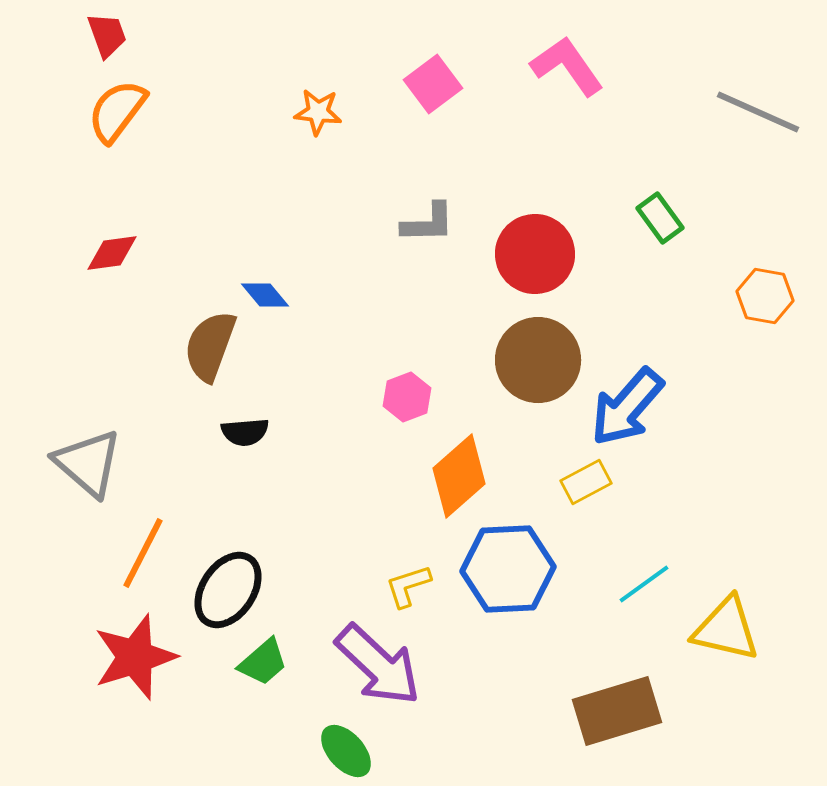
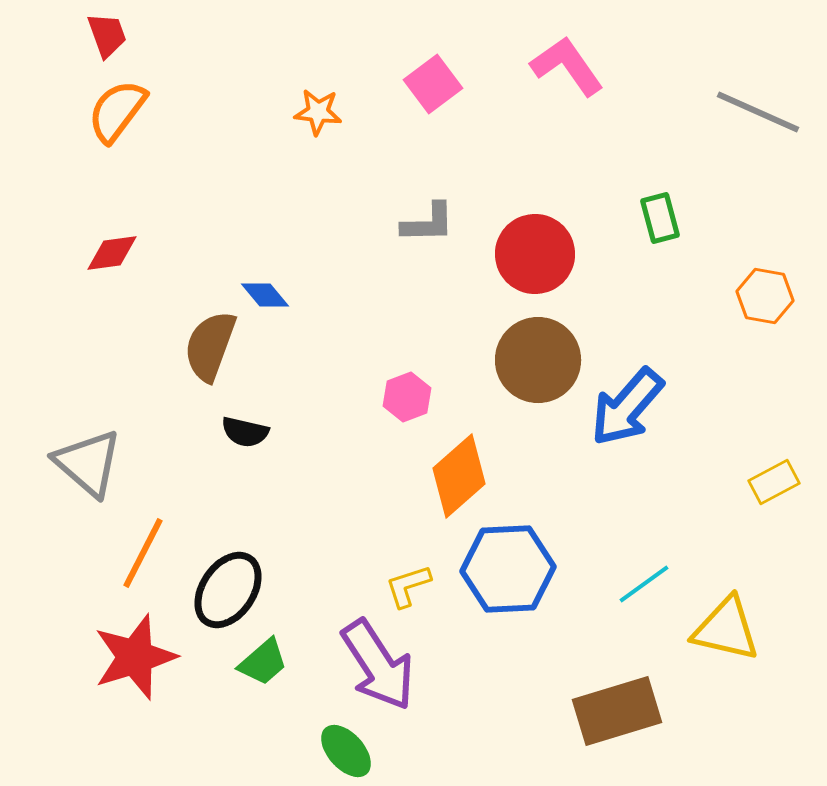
green rectangle: rotated 21 degrees clockwise
black semicircle: rotated 18 degrees clockwise
yellow rectangle: moved 188 px right
purple arrow: rotated 14 degrees clockwise
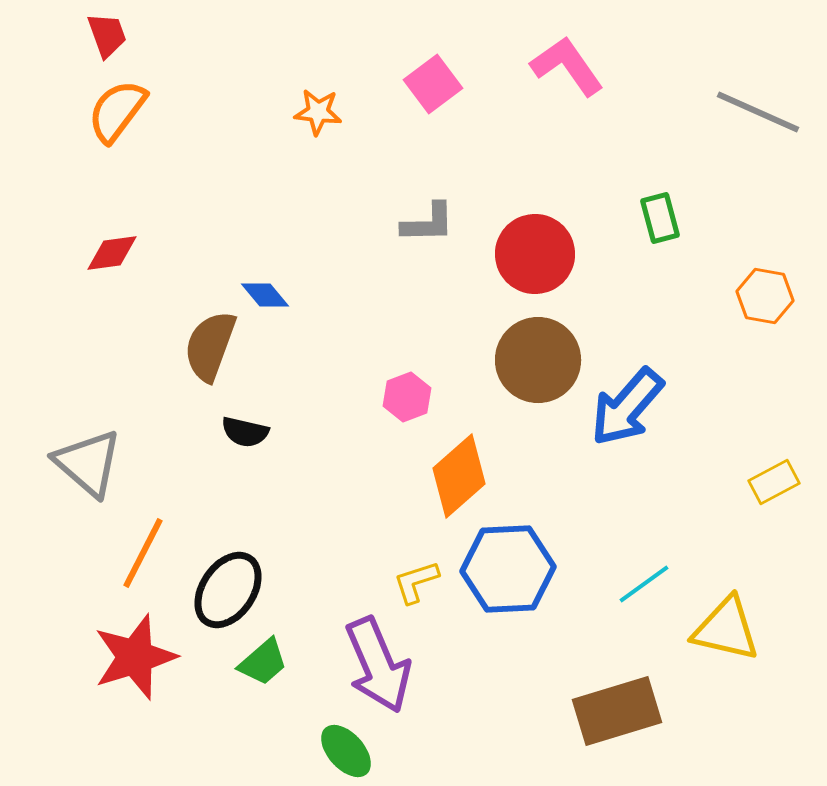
yellow L-shape: moved 8 px right, 4 px up
purple arrow: rotated 10 degrees clockwise
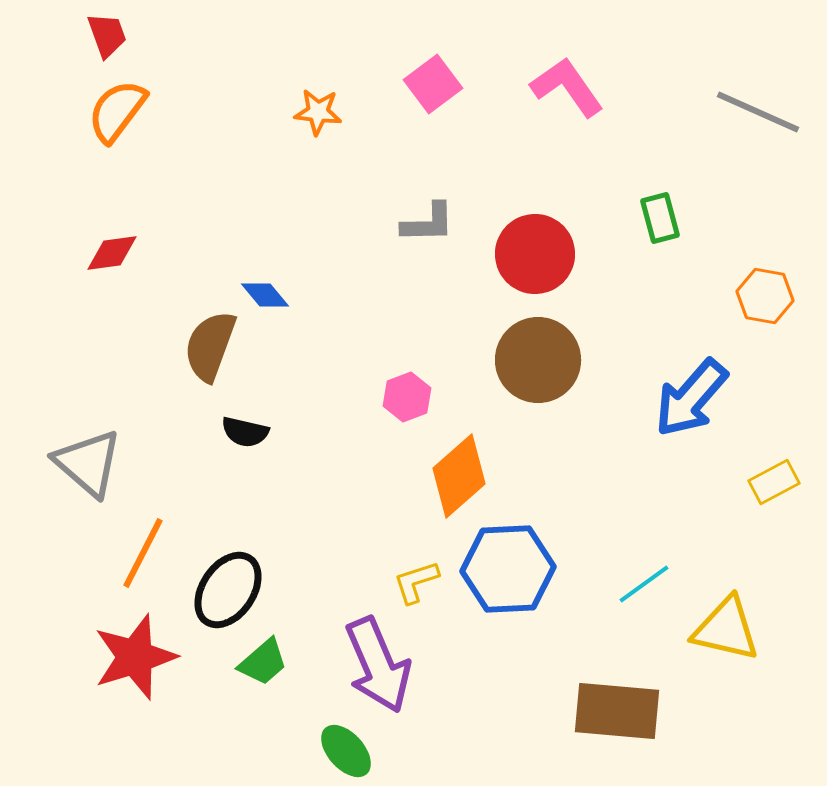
pink L-shape: moved 21 px down
blue arrow: moved 64 px right, 9 px up
brown rectangle: rotated 22 degrees clockwise
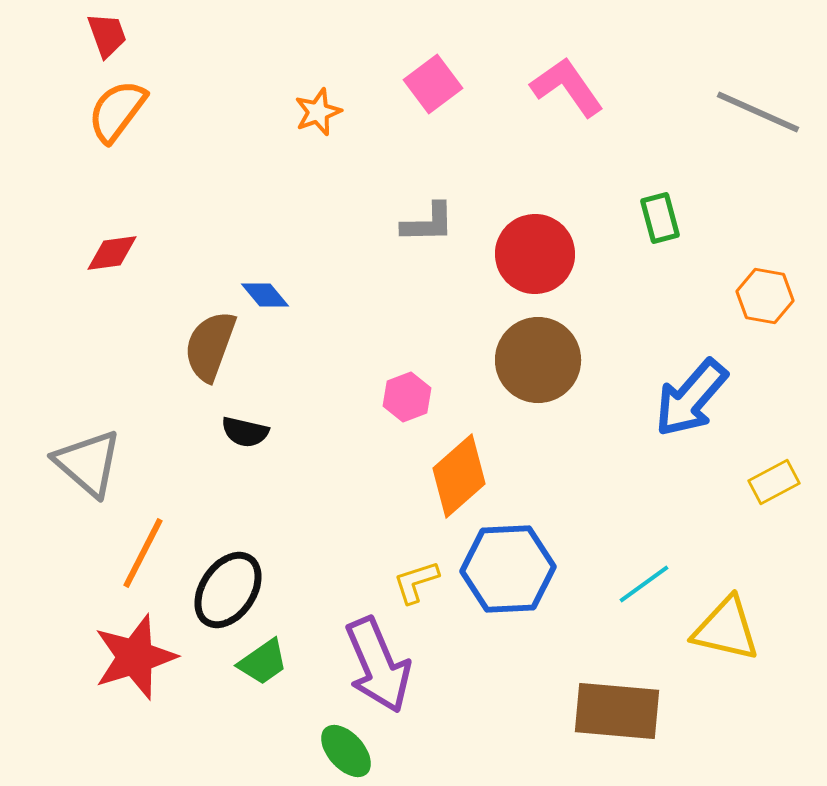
orange star: rotated 27 degrees counterclockwise
green trapezoid: rotated 6 degrees clockwise
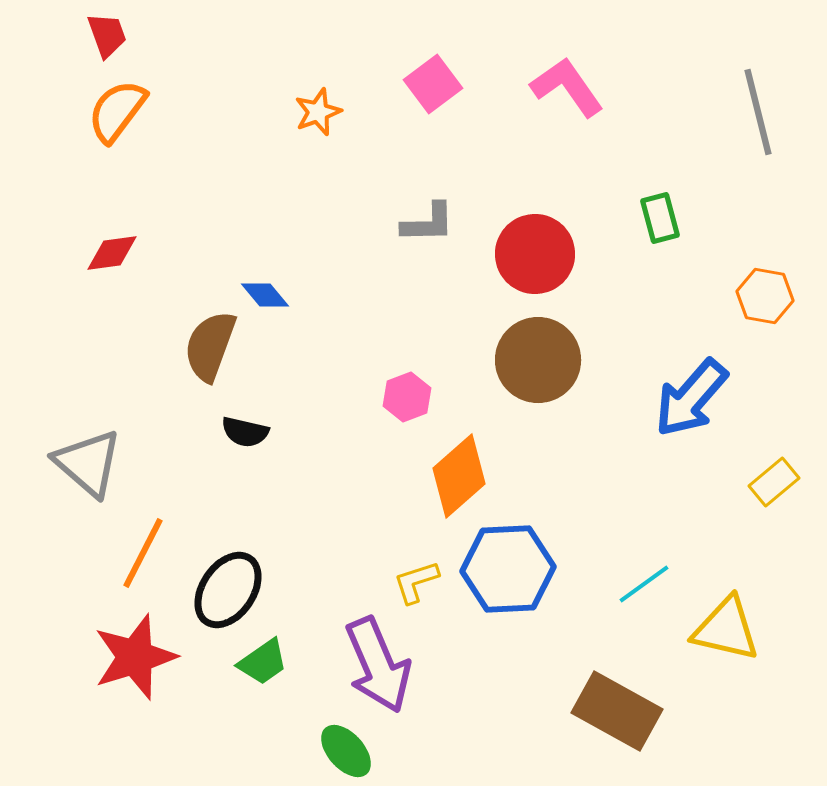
gray line: rotated 52 degrees clockwise
yellow rectangle: rotated 12 degrees counterclockwise
brown rectangle: rotated 24 degrees clockwise
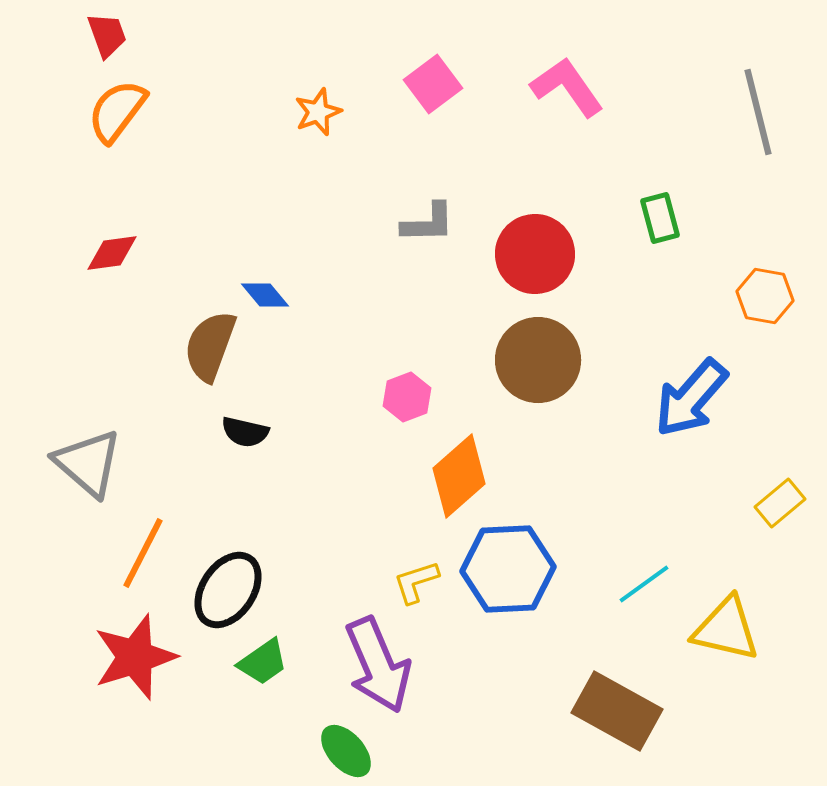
yellow rectangle: moved 6 px right, 21 px down
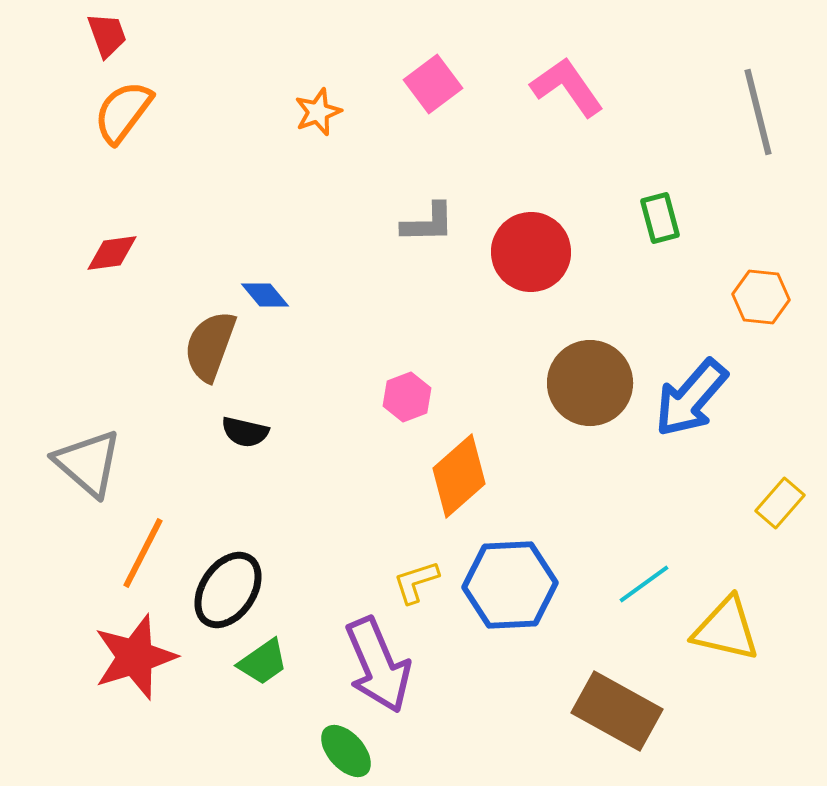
orange semicircle: moved 6 px right, 1 px down
red circle: moved 4 px left, 2 px up
orange hexagon: moved 4 px left, 1 px down; rotated 4 degrees counterclockwise
brown circle: moved 52 px right, 23 px down
yellow rectangle: rotated 9 degrees counterclockwise
blue hexagon: moved 2 px right, 16 px down
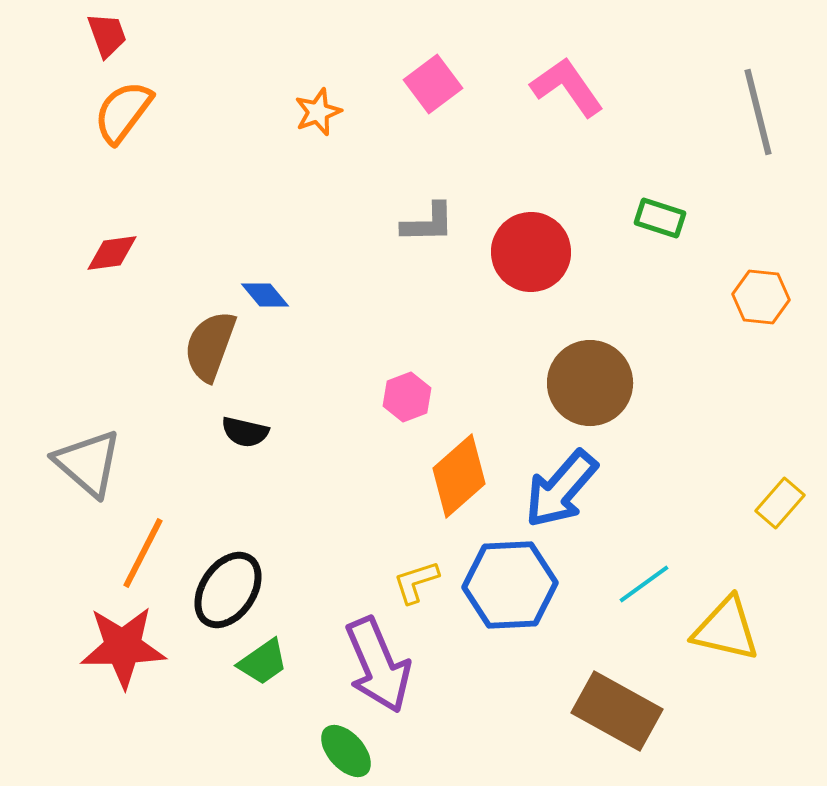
green rectangle: rotated 57 degrees counterclockwise
blue arrow: moved 130 px left, 91 px down
red star: moved 12 px left, 10 px up; rotated 16 degrees clockwise
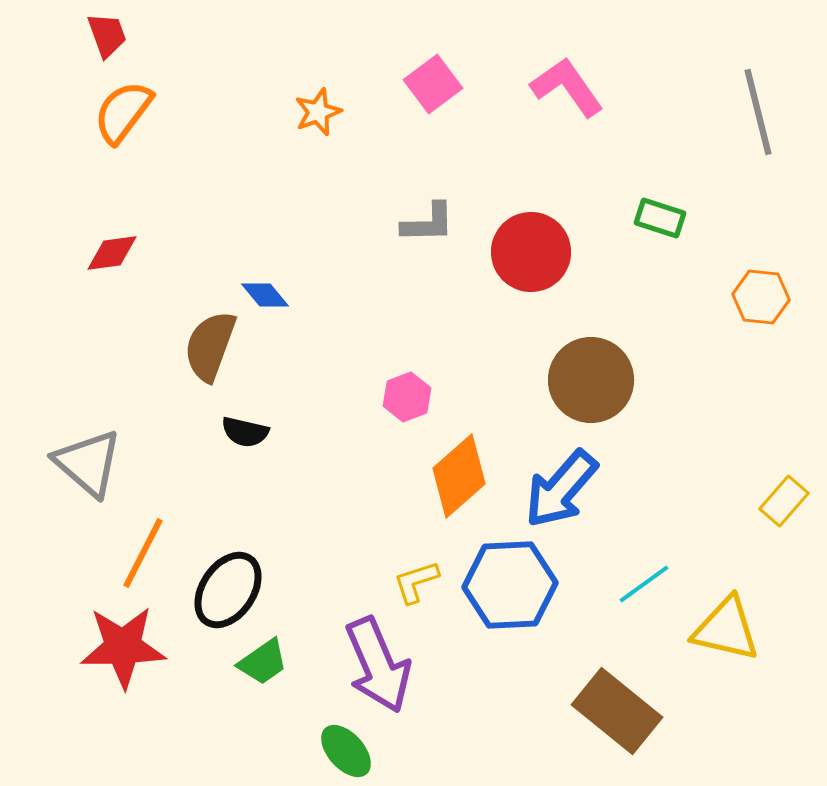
brown circle: moved 1 px right, 3 px up
yellow rectangle: moved 4 px right, 2 px up
brown rectangle: rotated 10 degrees clockwise
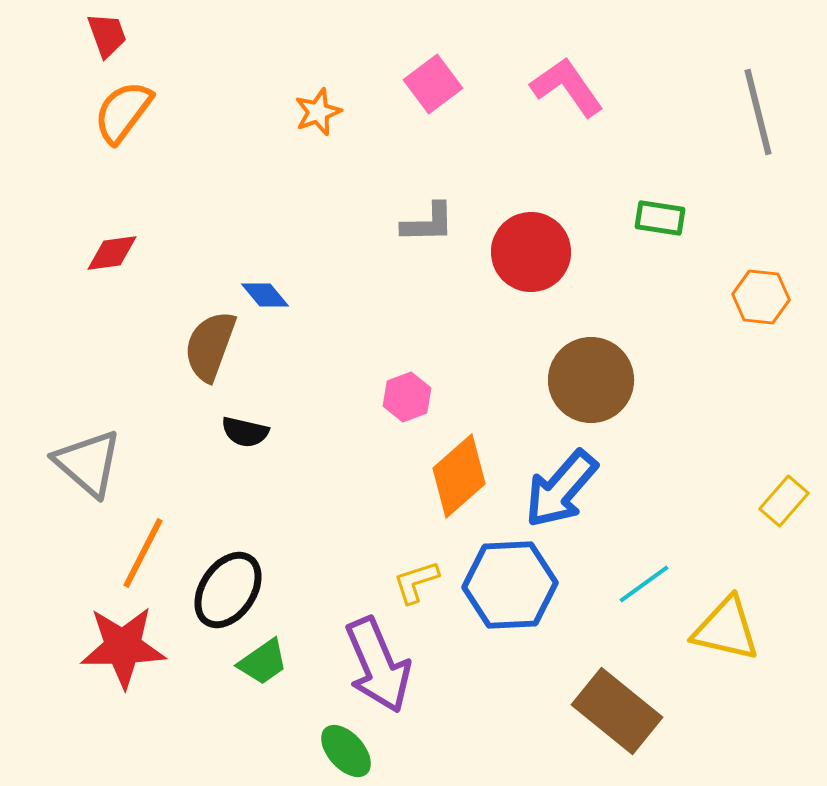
green rectangle: rotated 9 degrees counterclockwise
